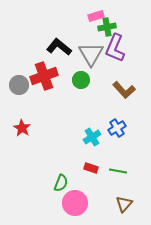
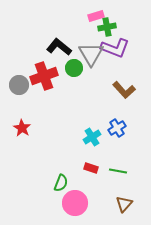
purple L-shape: rotated 92 degrees counterclockwise
green circle: moved 7 px left, 12 px up
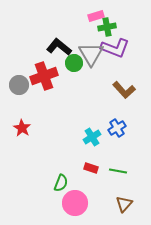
green circle: moved 5 px up
